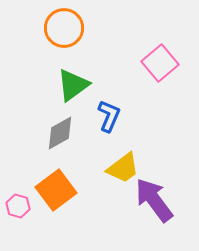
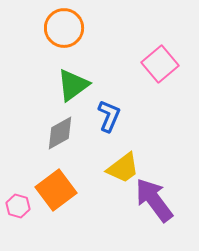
pink square: moved 1 px down
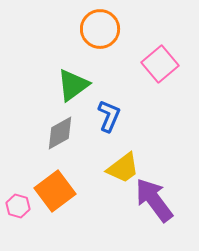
orange circle: moved 36 px right, 1 px down
orange square: moved 1 px left, 1 px down
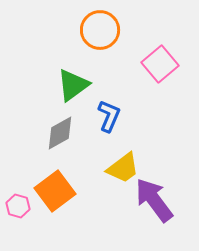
orange circle: moved 1 px down
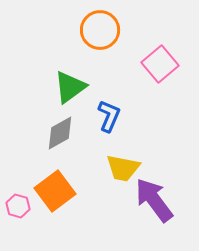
green triangle: moved 3 px left, 2 px down
yellow trapezoid: rotated 48 degrees clockwise
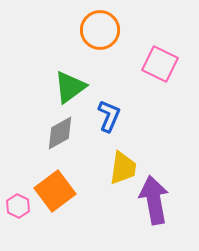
pink square: rotated 24 degrees counterclockwise
yellow trapezoid: rotated 93 degrees counterclockwise
purple arrow: rotated 27 degrees clockwise
pink hexagon: rotated 10 degrees clockwise
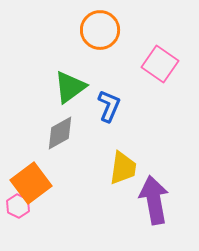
pink square: rotated 9 degrees clockwise
blue L-shape: moved 10 px up
orange square: moved 24 px left, 8 px up
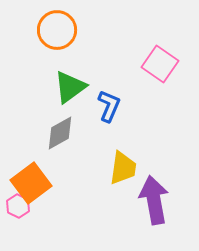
orange circle: moved 43 px left
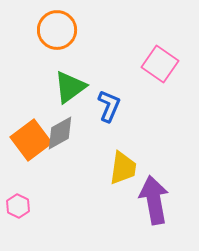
orange square: moved 43 px up
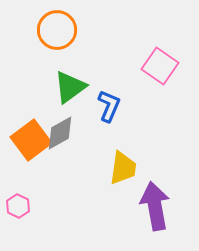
pink square: moved 2 px down
purple arrow: moved 1 px right, 6 px down
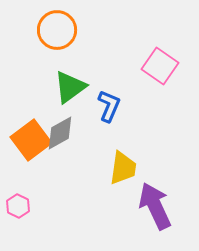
purple arrow: rotated 15 degrees counterclockwise
